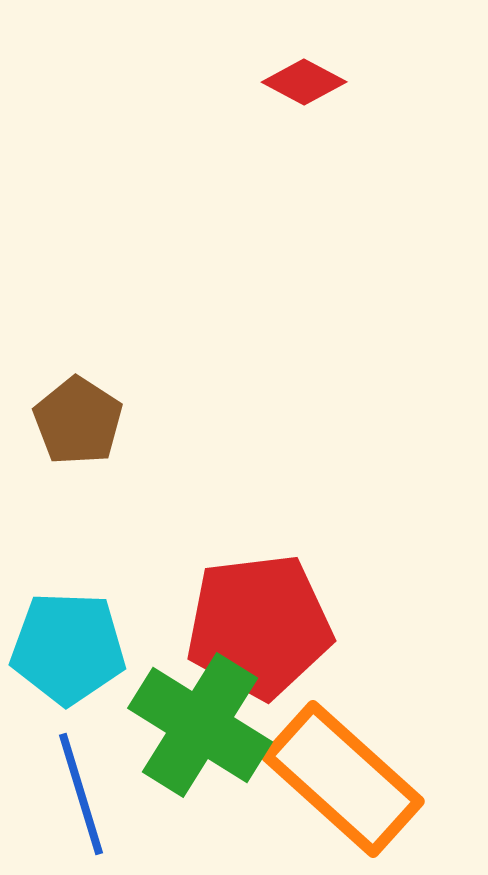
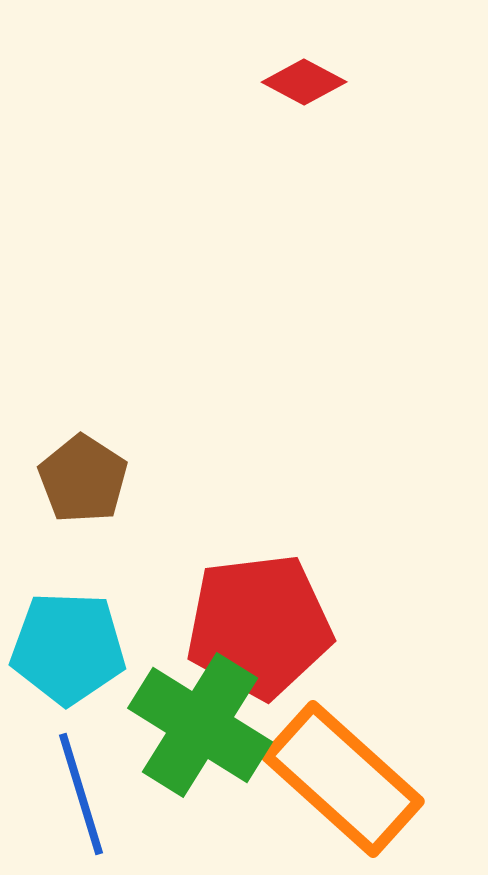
brown pentagon: moved 5 px right, 58 px down
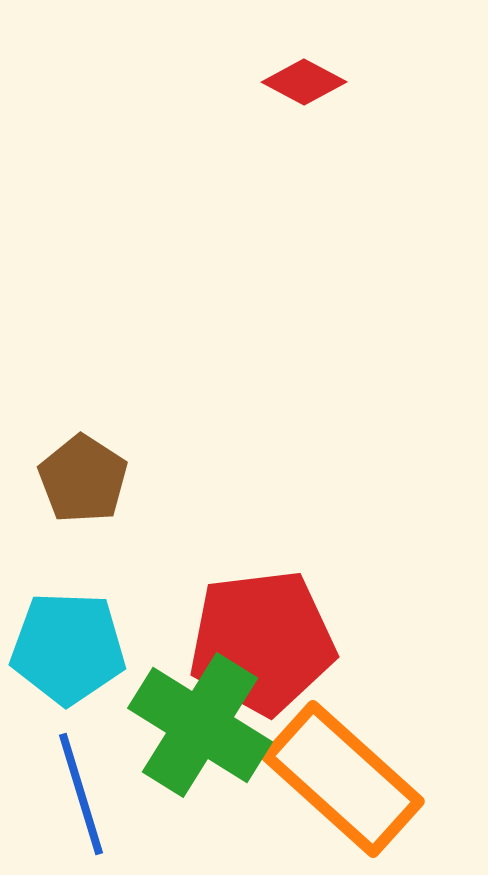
red pentagon: moved 3 px right, 16 px down
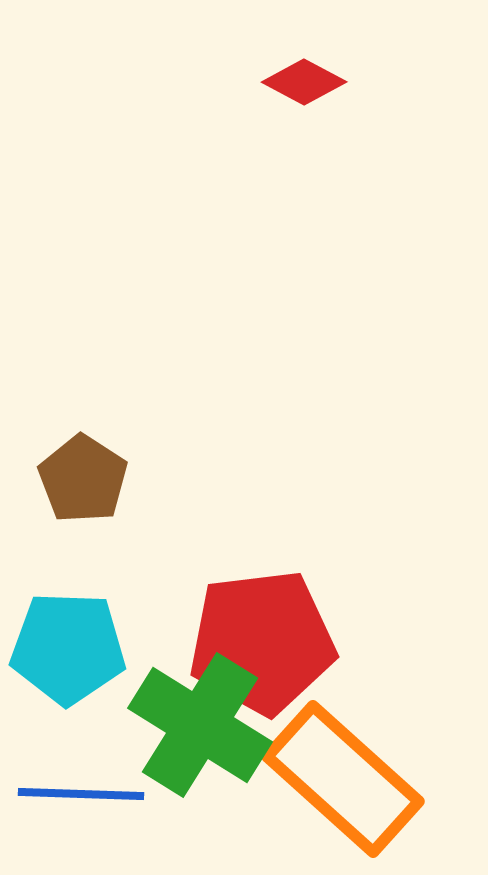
blue line: rotated 71 degrees counterclockwise
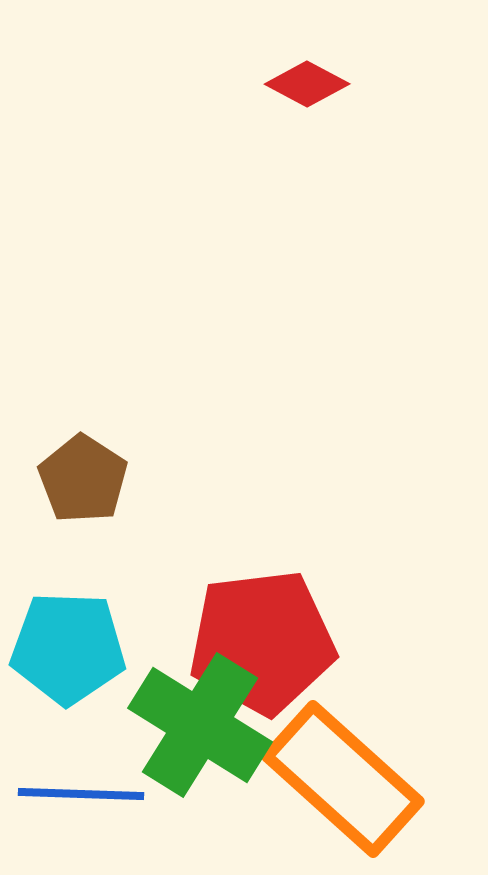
red diamond: moved 3 px right, 2 px down
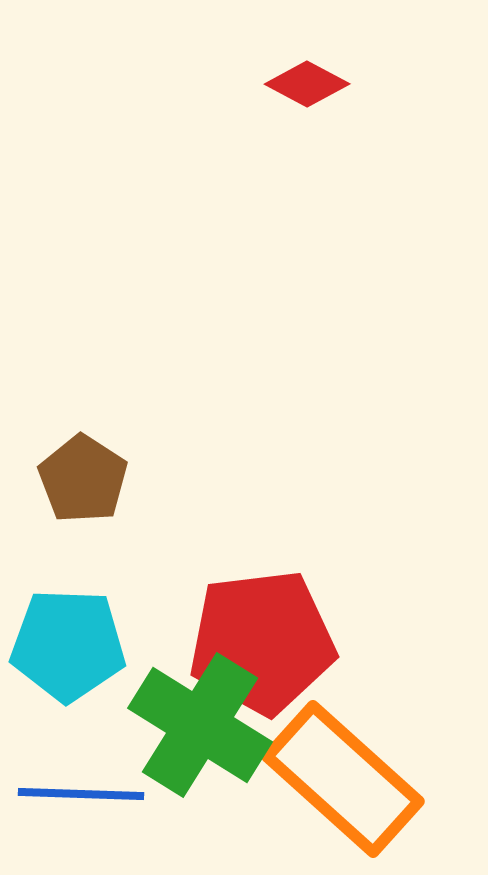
cyan pentagon: moved 3 px up
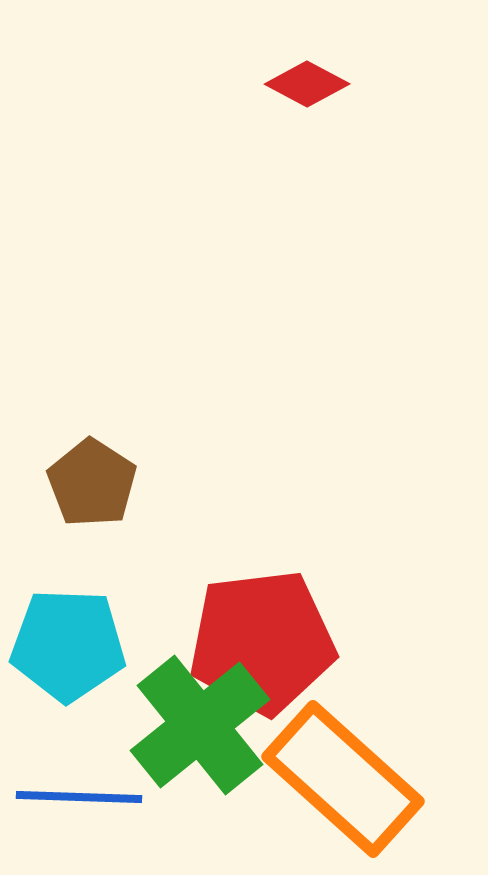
brown pentagon: moved 9 px right, 4 px down
green cross: rotated 19 degrees clockwise
blue line: moved 2 px left, 3 px down
